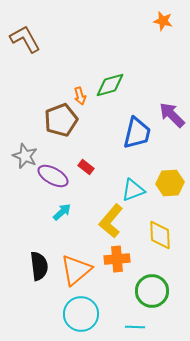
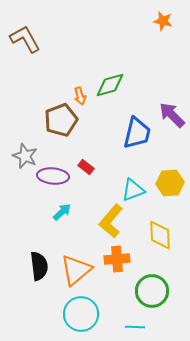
purple ellipse: rotated 24 degrees counterclockwise
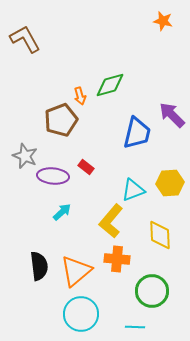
orange cross: rotated 10 degrees clockwise
orange triangle: moved 1 px down
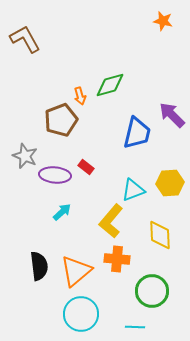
purple ellipse: moved 2 px right, 1 px up
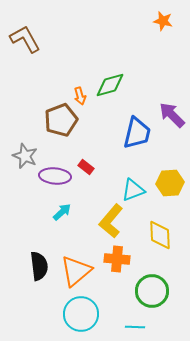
purple ellipse: moved 1 px down
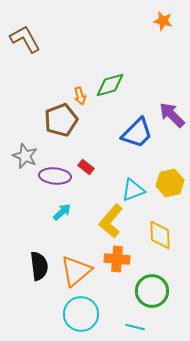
blue trapezoid: rotated 32 degrees clockwise
yellow hexagon: rotated 8 degrees counterclockwise
cyan line: rotated 12 degrees clockwise
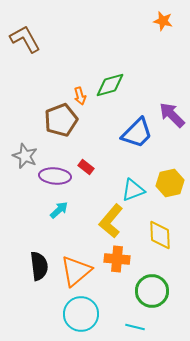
cyan arrow: moved 3 px left, 2 px up
